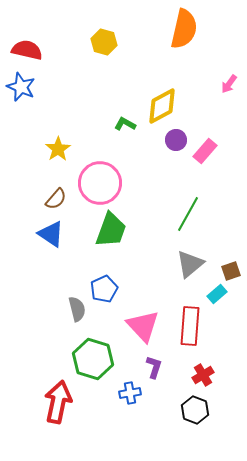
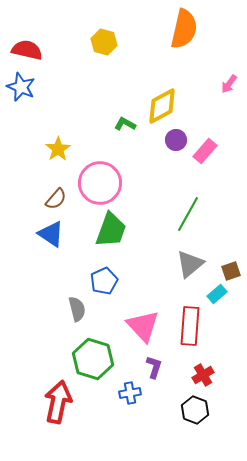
blue pentagon: moved 8 px up
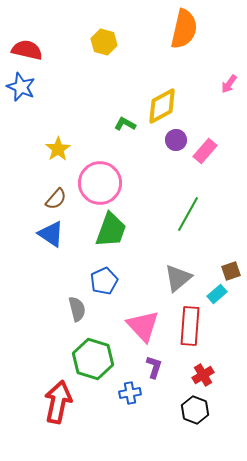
gray triangle: moved 12 px left, 14 px down
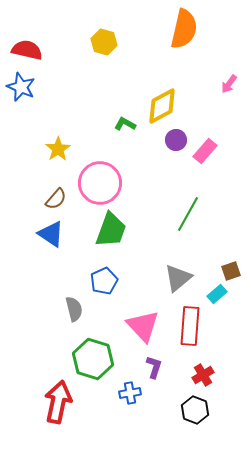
gray semicircle: moved 3 px left
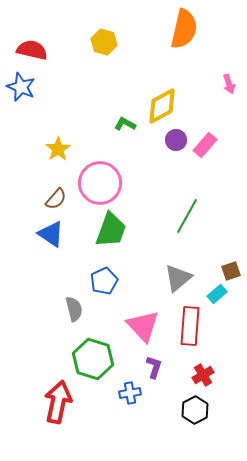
red semicircle: moved 5 px right
pink arrow: rotated 54 degrees counterclockwise
pink rectangle: moved 6 px up
green line: moved 1 px left, 2 px down
black hexagon: rotated 12 degrees clockwise
